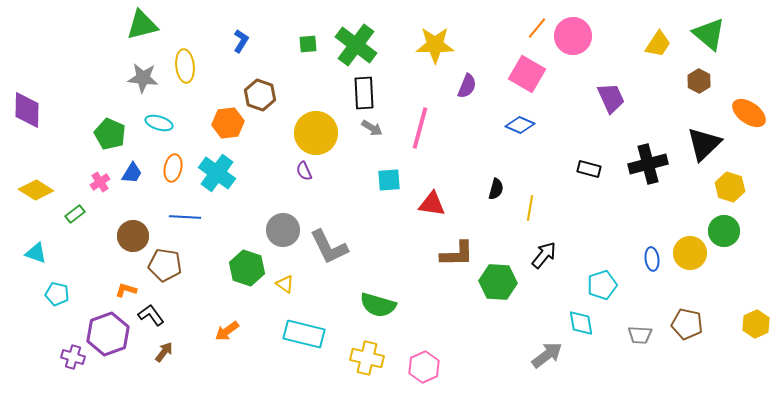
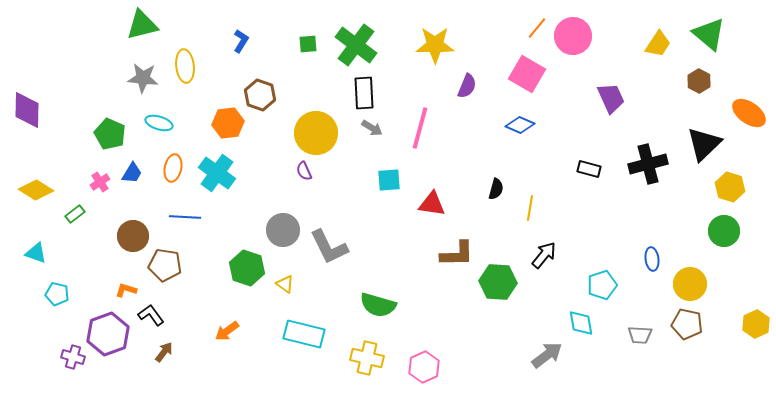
yellow circle at (690, 253): moved 31 px down
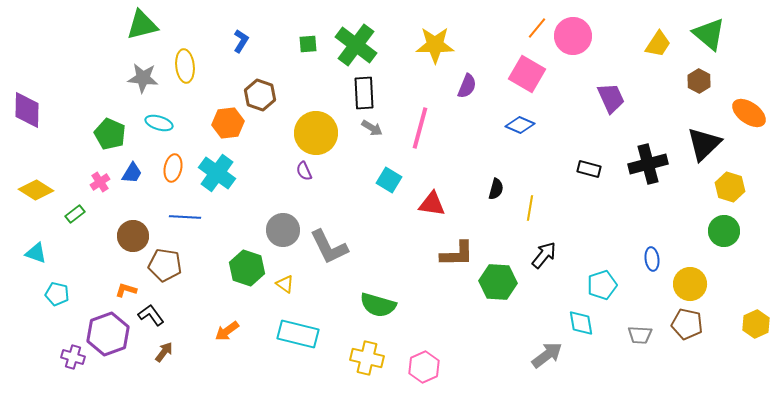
cyan square at (389, 180): rotated 35 degrees clockwise
cyan rectangle at (304, 334): moved 6 px left
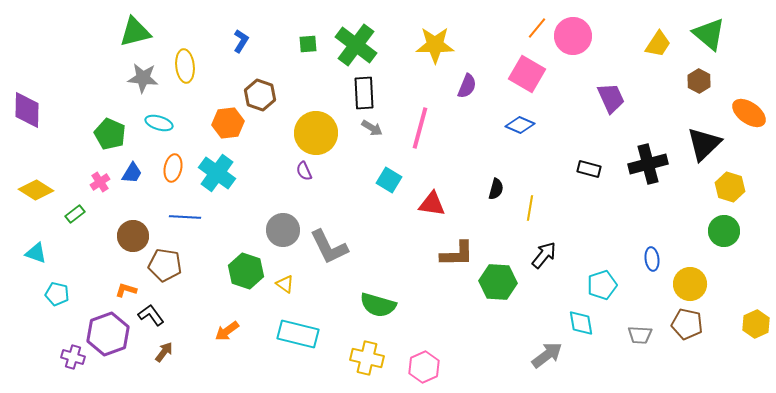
green triangle at (142, 25): moved 7 px left, 7 px down
green hexagon at (247, 268): moved 1 px left, 3 px down
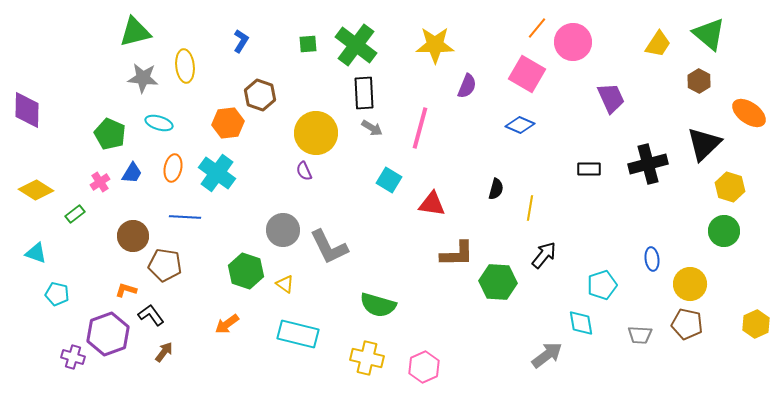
pink circle at (573, 36): moved 6 px down
black rectangle at (589, 169): rotated 15 degrees counterclockwise
orange arrow at (227, 331): moved 7 px up
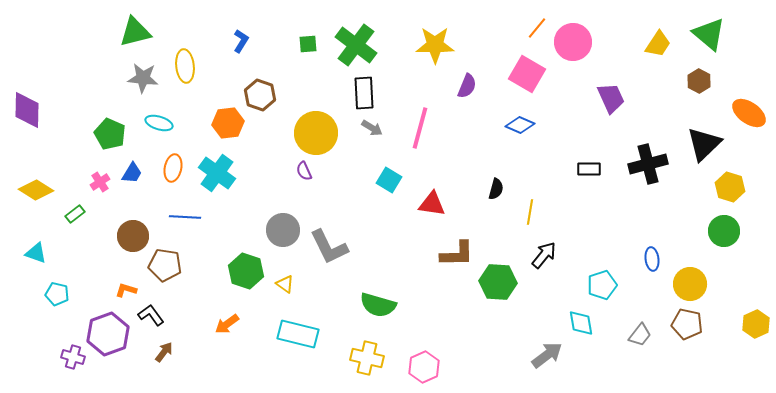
yellow line at (530, 208): moved 4 px down
gray trapezoid at (640, 335): rotated 55 degrees counterclockwise
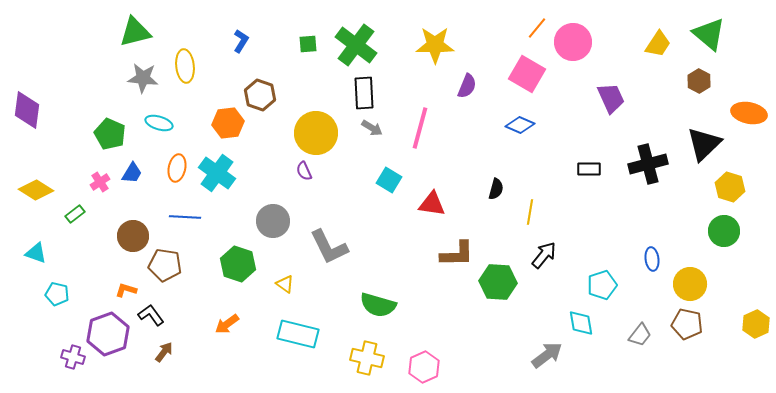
purple diamond at (27, 110): rotated 6 degrees clockwise
orange ellipse at (749, 113): rotated 24 degrees counterclockwise
orange ellipse at (173, 168): moved 4 px right
gray circle at (283, 230): moved 10 px left, 9 px up
green hexagon at (246, 271): moved 8 px left, 7 px up
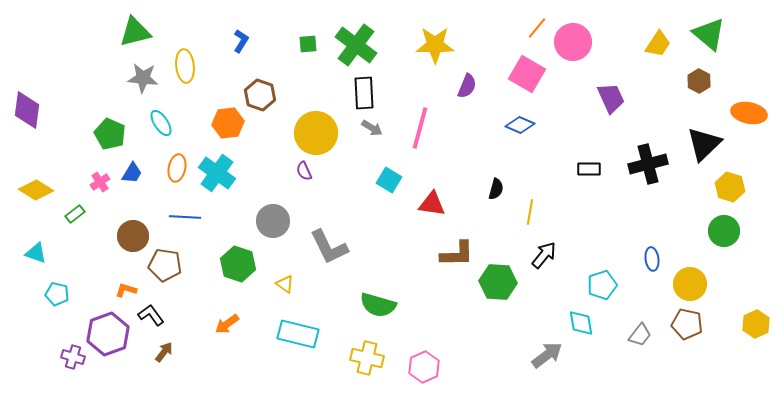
cyan ellipse at (159, 123): moved 2 px right; rotated 40 degrees clockwise
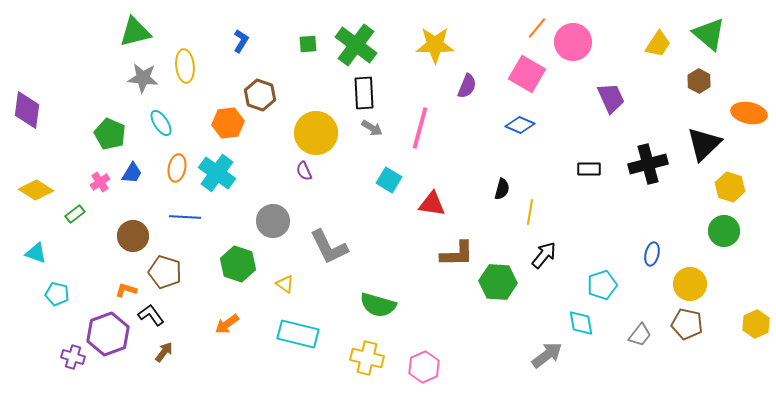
black semicircle at (496, 189): moved 6 px right
blue ellipse at (652, 259): moved 5 px up; rotated 20 degrees clockwise
brown pentagon at (165, 265): moved 7 px down; rotated 8 degrees clockwise
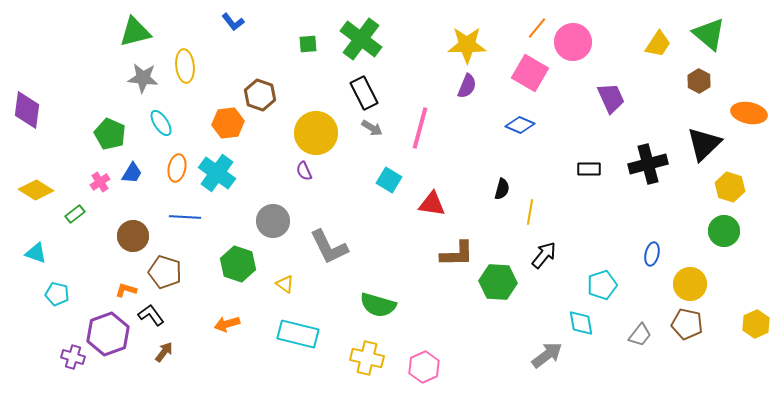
blue L-shape at (241, 41): moved 8 px left, 19 px up; rotated 110 degrees clockwise
green cross at (356, 45): moved 5 px right, 6 px up
yellow star at (435, 45): moved 32 px right
pink square at (527, 74): moved 3 px right, 1 px up
black rectangle at (364, 93): rotated 24 degrees counterclockwise
orange arrow at (227, 324): rotated 20 degrees clockwise
